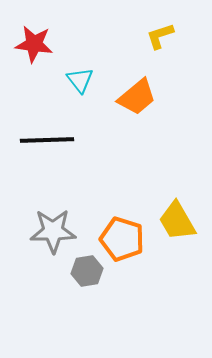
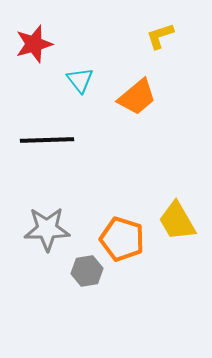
red star: rotated 24 degrees counterclockwise
gray star: moved 6 px left, 2 px up
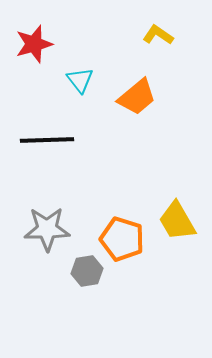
yellow L-shape: moved 2 px left, 1 px up; rotated 52 degrees clockwise
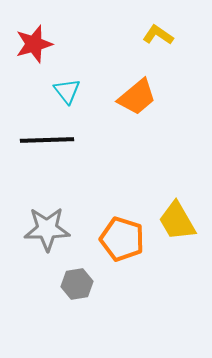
cyan triangle: moved 13 px left, 11 px down
gray hexagon: moved 10 px left, 13 px down
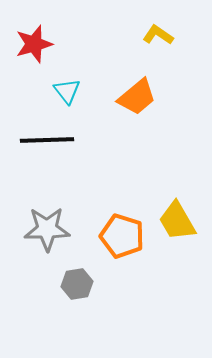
orange pentagon: moved 3 px up
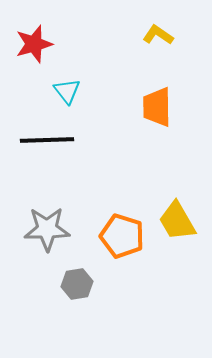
orange trapezoid: moved 20 px right, 10 px down; rotated 129 degrees clockwise
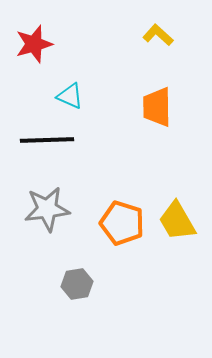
yellow L-shape: rotated 8 degrees clockwise
cyan triangle: moved 3 px right, 5 px down; rotated 28 degrees counterclockwise
gray star: moved 20 px up; rotated 6 degrees counterclockwise
orange pentagon: moved 13 px up
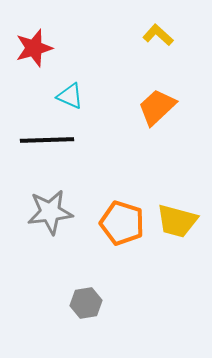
red star: moved 4 px down
orange trapezoid: rotated 48 degrees clockwise
gray star: moved 3 px right, 3 px down
yellow trapezoid: rotated 45 degrees counterclockwise
gray hexagon: moved 9 px right, 19 px down
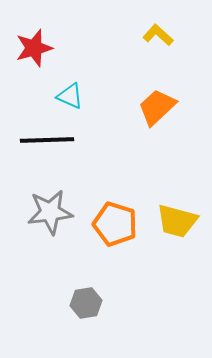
orange pentagon: moved 7 px left, 1 px down
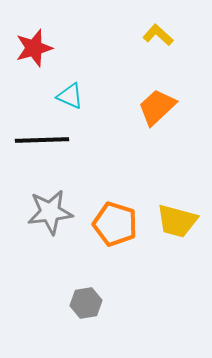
black line: moved 5 px left
